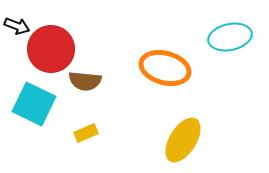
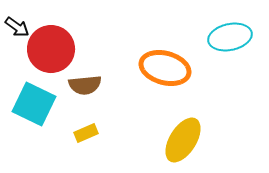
black arrow: moved 1 px down; rotated 15 degrees clockwise
brown semicircle: moved 4 px down; rotated 12 degrees counterclockwise
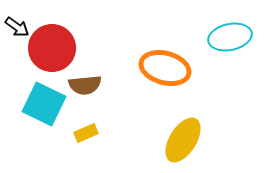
red circle: moved 1 px right, 1 px up
cyan square: moved 10 px right
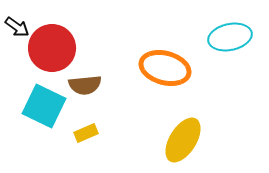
cyan square: moved 2 px down
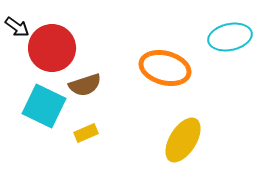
brown semicircle: rotated 12 degrees counterclockwise
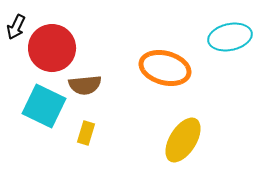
black arrow: moved 1 px left; rotated 80 degrees clockwise
brown semicircle: rotated 12 degrees clockwise
yellow rectangle: rotated 50 degrees counterclockwise
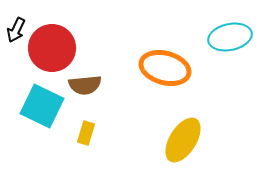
black arrow: moved 3 px down
cyan square: moved 2 px left
